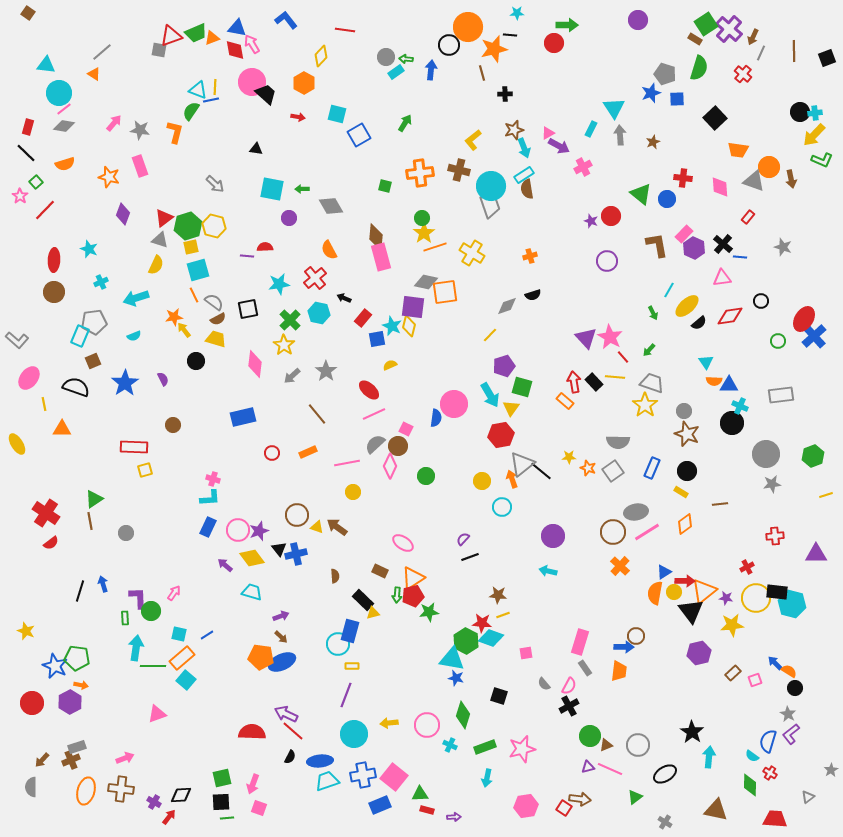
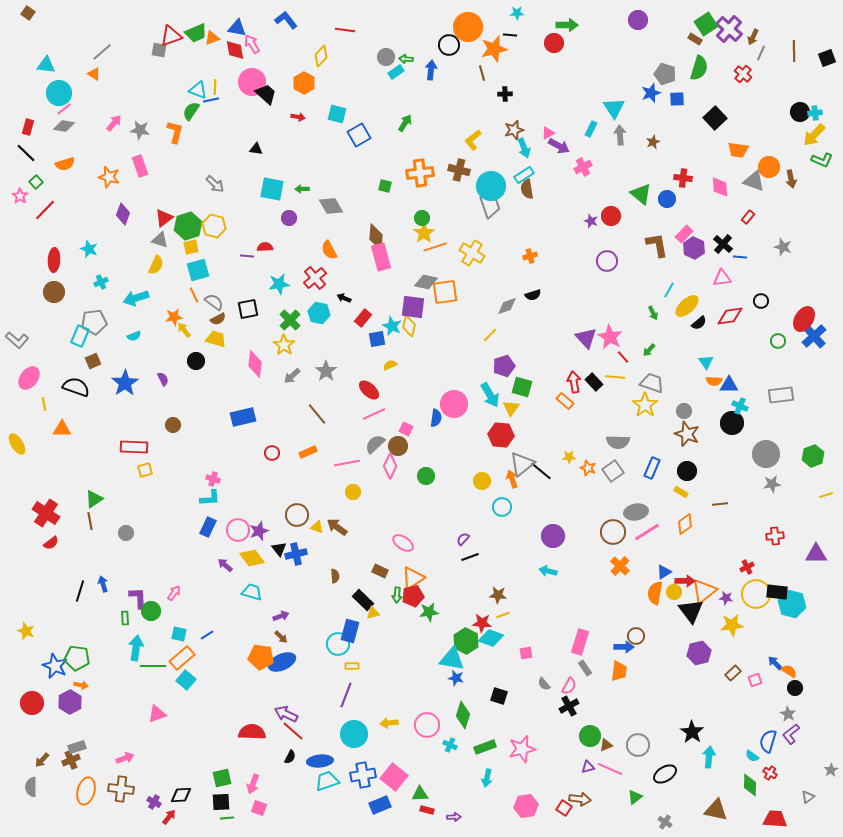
red hexagon at (501, 435): rotated 15 degrees clockwise
yellow circle at (756, 598): moved 4 px up
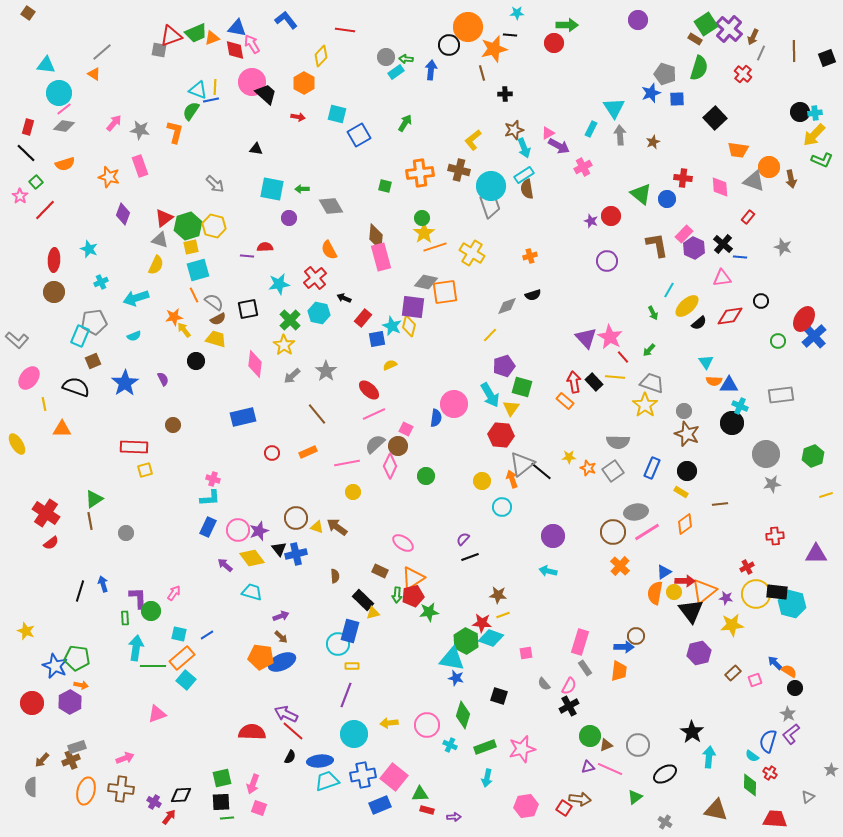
brown circle at (297, 515): moved 1 px left, 3 px down
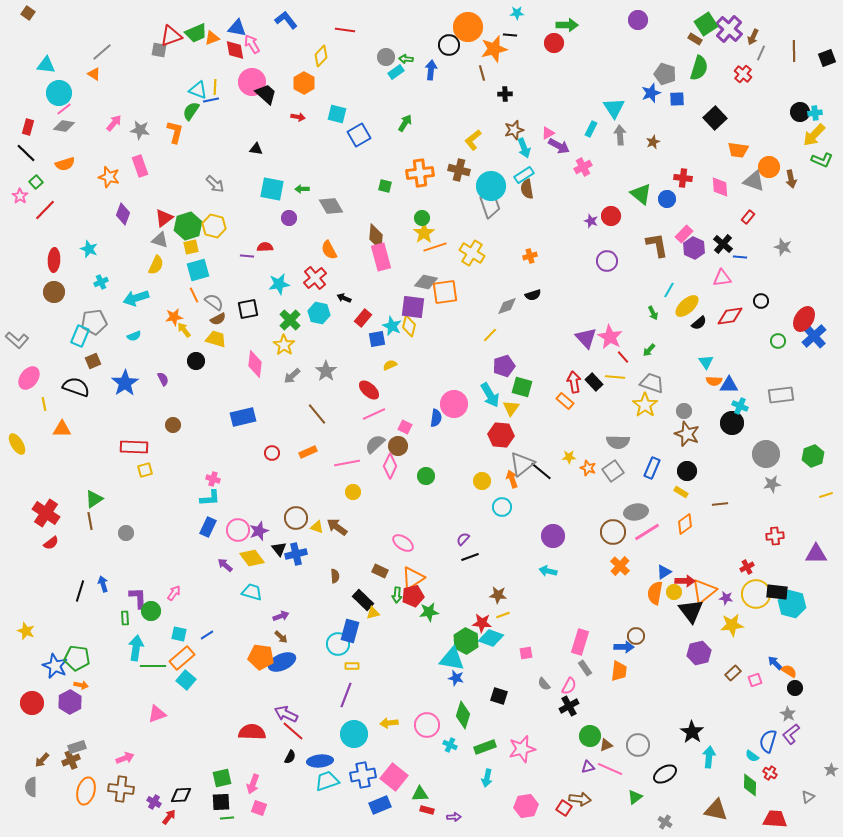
pink square at (406, 429): moved 1 px left, 2 px up
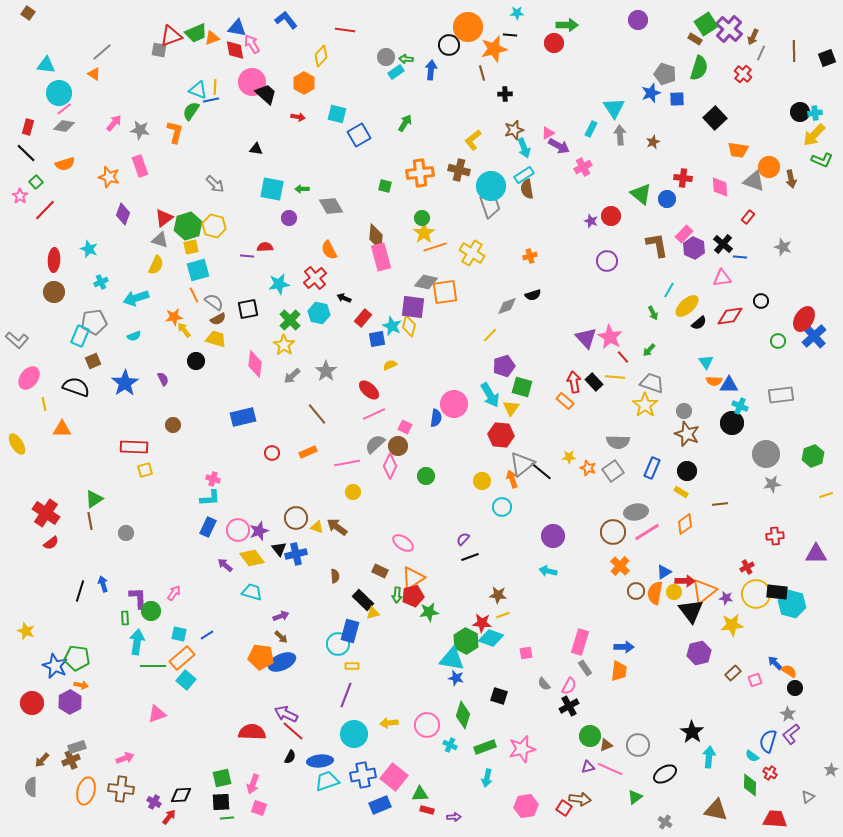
brown circle at (636, 636): moved 45 px up
cyan arrow at (136, 648): moved 1 px right, 6 px up
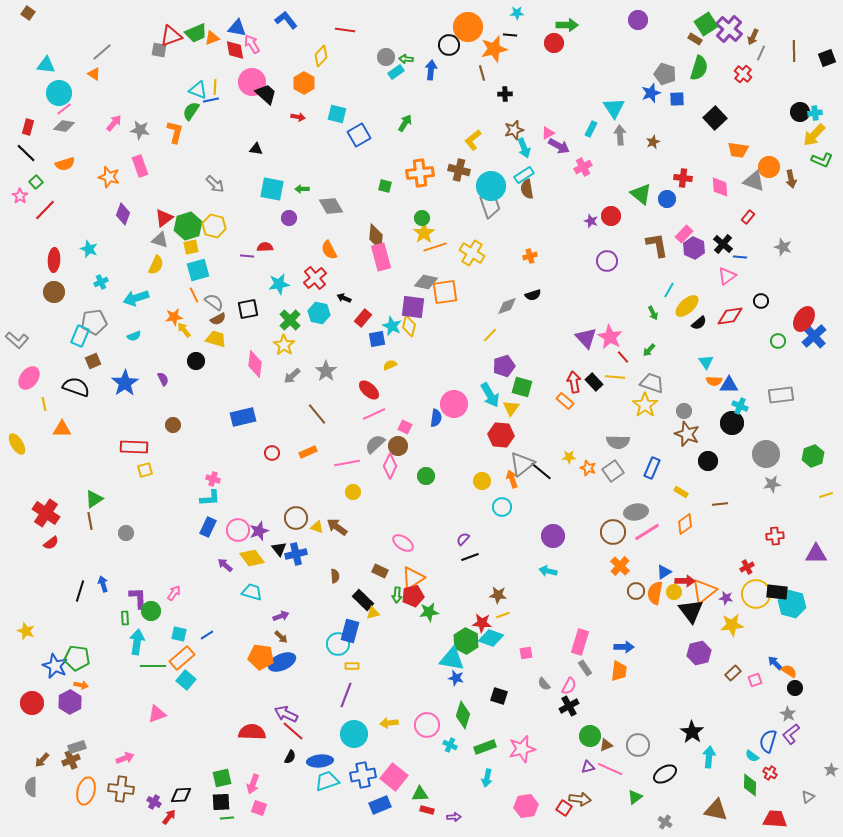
pink triangle at (722, 278): moved 5 px right, 2 px up; rotated 30 degrees counterclockwise
black circle at (687, 471): moved 21 px right, 10 px up
